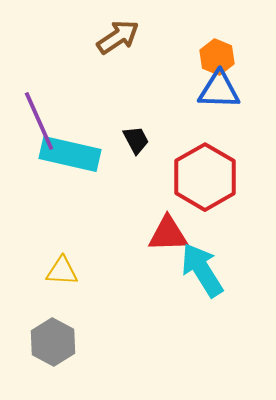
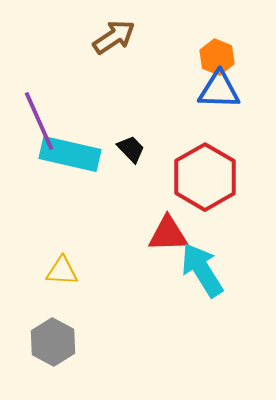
brown arrow: moved 4 px left
black trapezoid: moved 5 px left, 9 px down; rotated 16 degrees counterclockwise
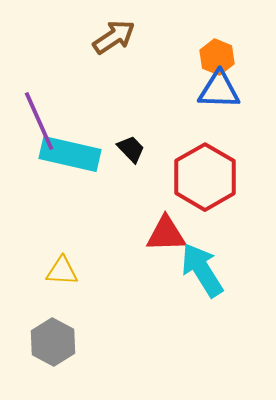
red triangle: moved 2 px left
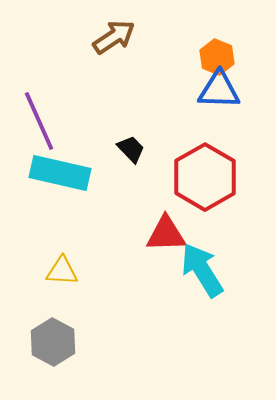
cyan rectangle: moved 10 px left, 19 px down
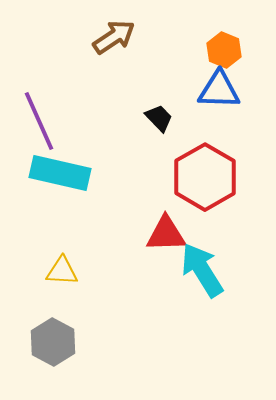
orange hexagon: moved 7 px right, 7 px up
black trapezoid: moved 28 px right, 31 px up
